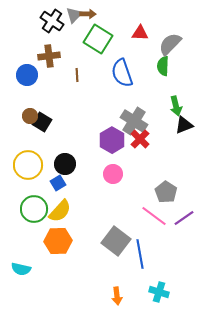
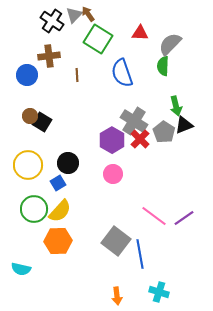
brown arrow: rotated 126 degrees counterclockwise
black circle: moved 3 px right, 1 px up
gray pentagon: moved 2 px left, 60 px up
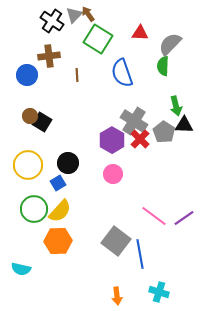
black triangle: rotated 24 degrees clockwise
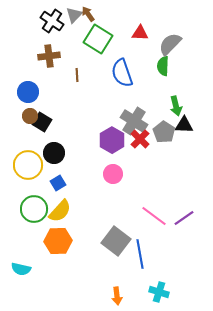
blue circle: moved 1 px right, 17 px down
black circle: moved 14 px left, 10 px up
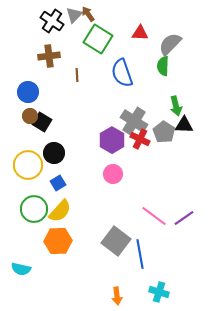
red cross: rotated 18 degrees counterclockwise
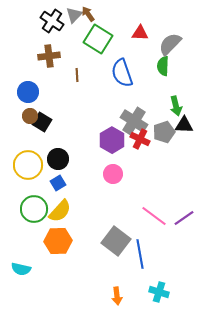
gray pentagon: rotated 20 degrees clockwise
black circle: moved 4 px right, 6 px down
